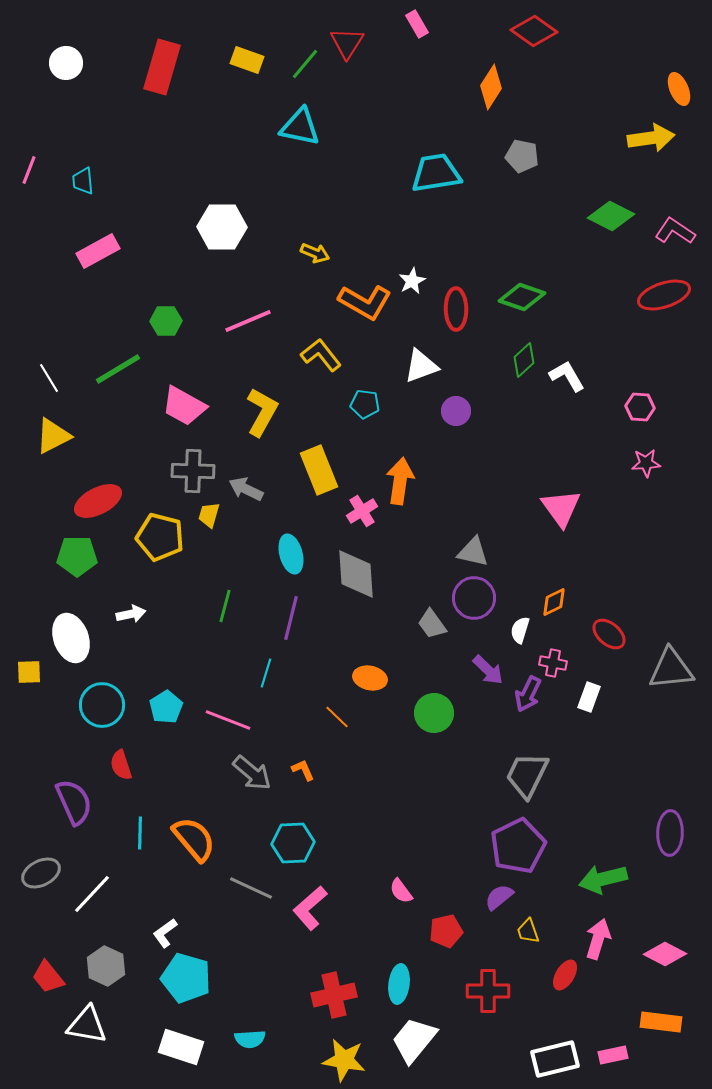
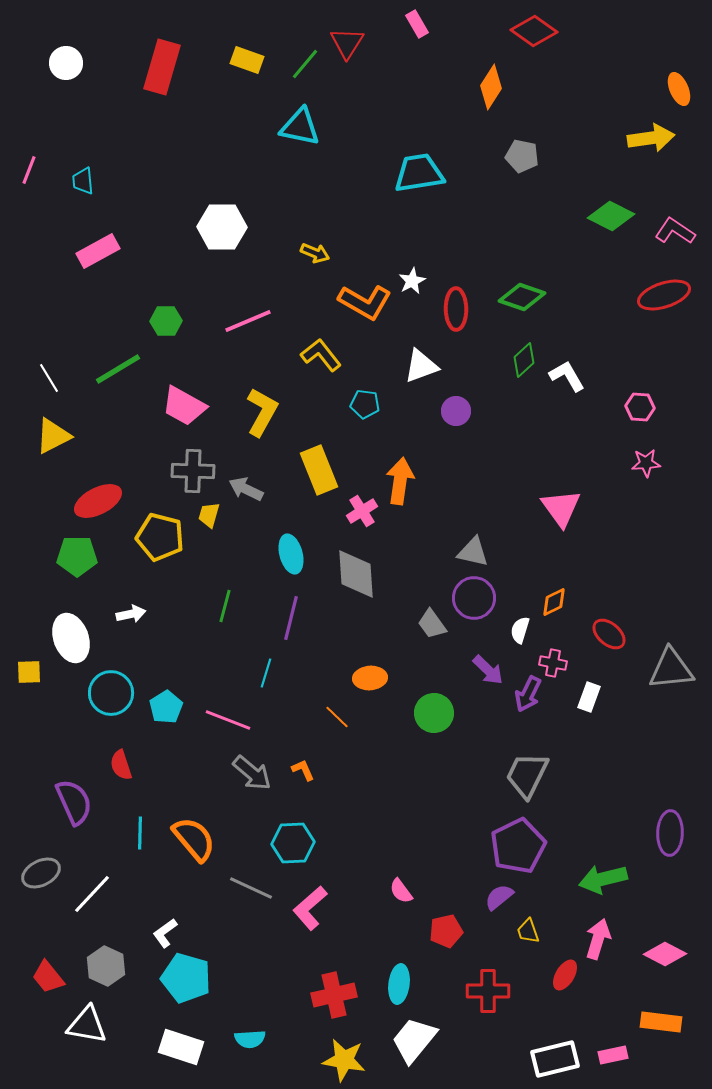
cyan trapezoid at (436, 173): moved 17 px left
orange ellipse at (370, 678): rotated 16 degrees counterclockwise
cyan circle at (102, 705): moved 9 px right, 12 px up
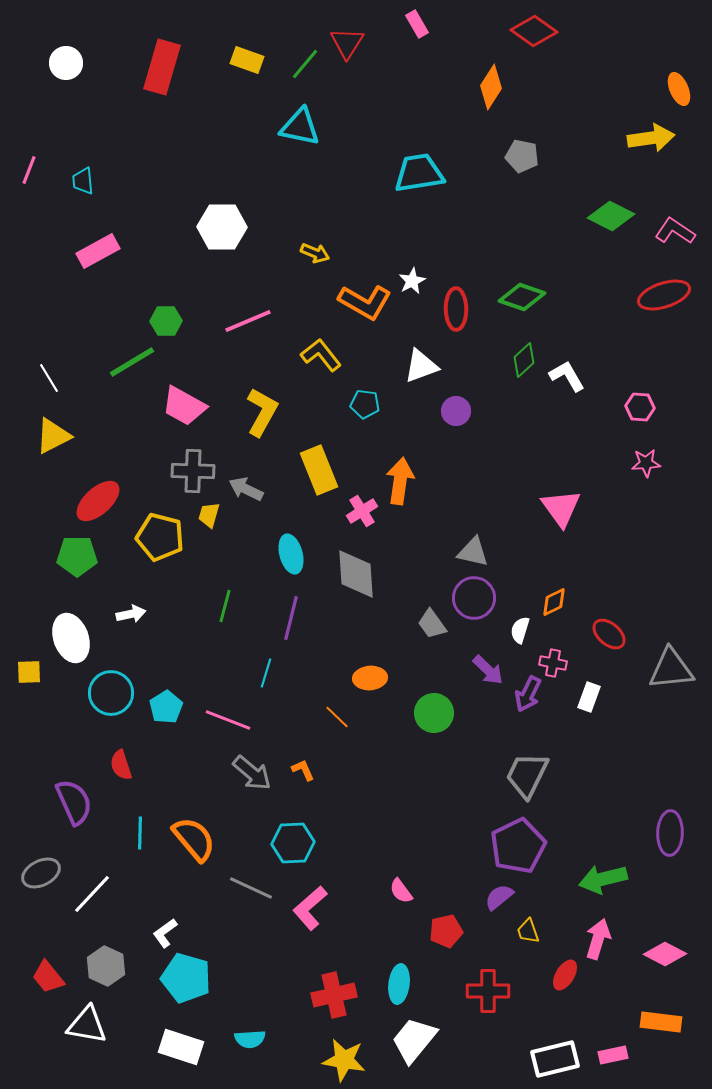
green line at (118, 369): moved 14 px right, 7 px up
red ellipse at (98, 501): rotated 15 degrees counterclockwise
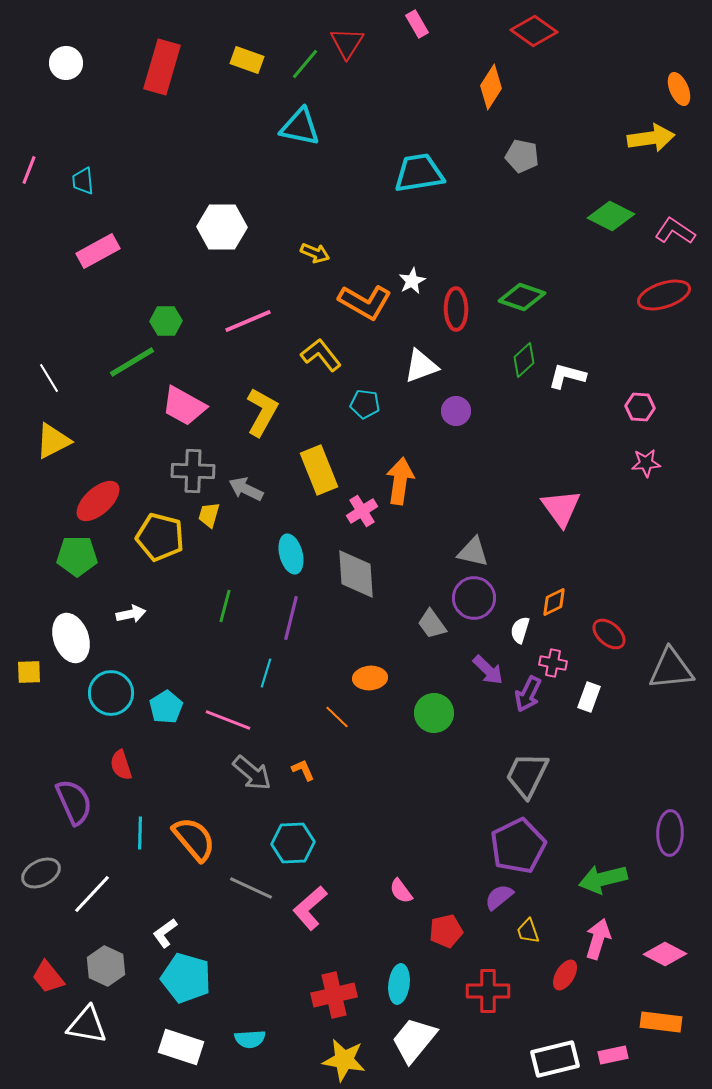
white L-shape at (567, 376): rotated 45 degrees counterclockwise
yellow triangle at (53, 436): moved 5 px down
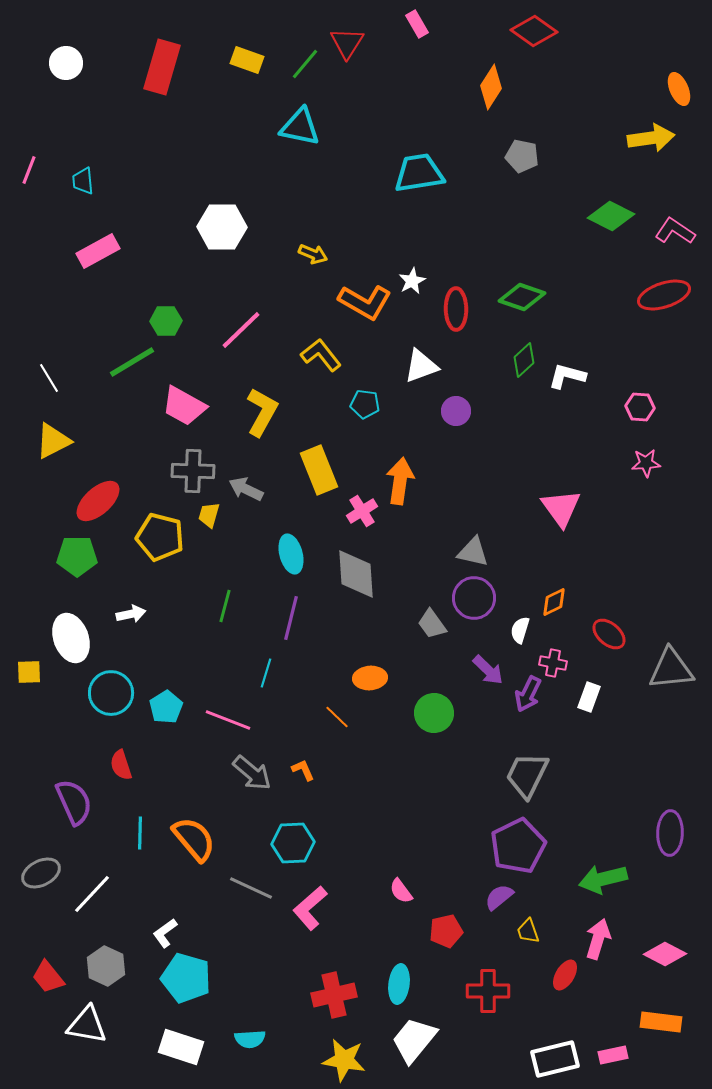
yellow arrow at (315, 253): moved 2 px left, 1 px down
pink line at (248, 321): moved 7 px left, 9 px down; rotated 21 degrees counterclockwise
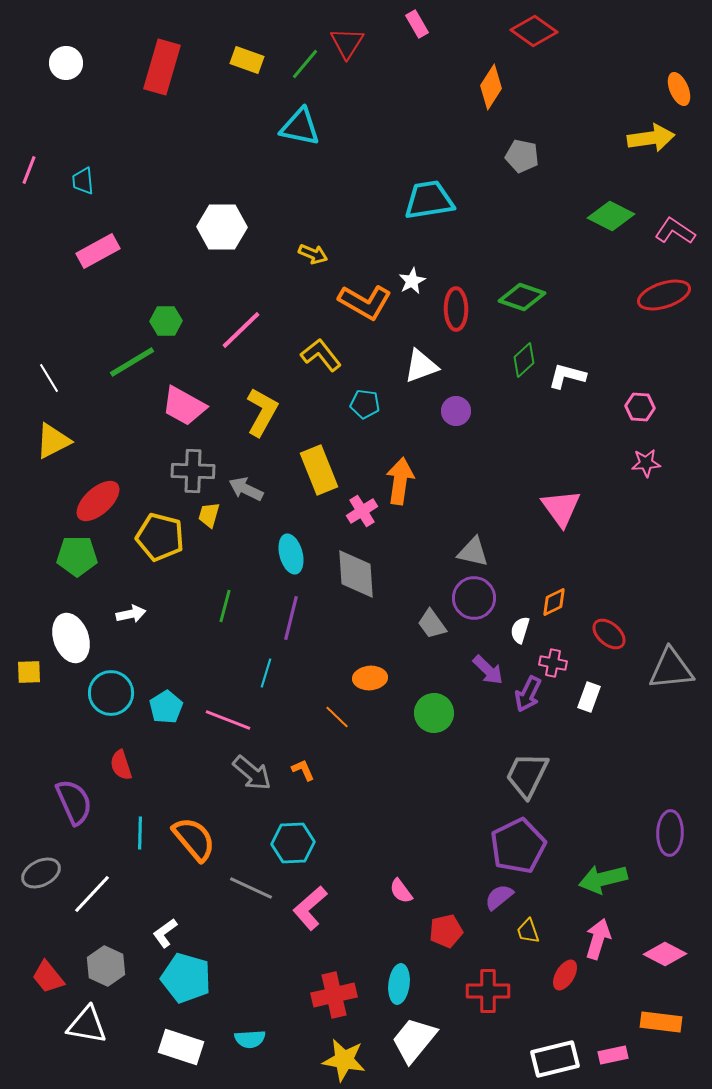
cyan trapezoid at (419, 173): moved 10 px right, 27 px down
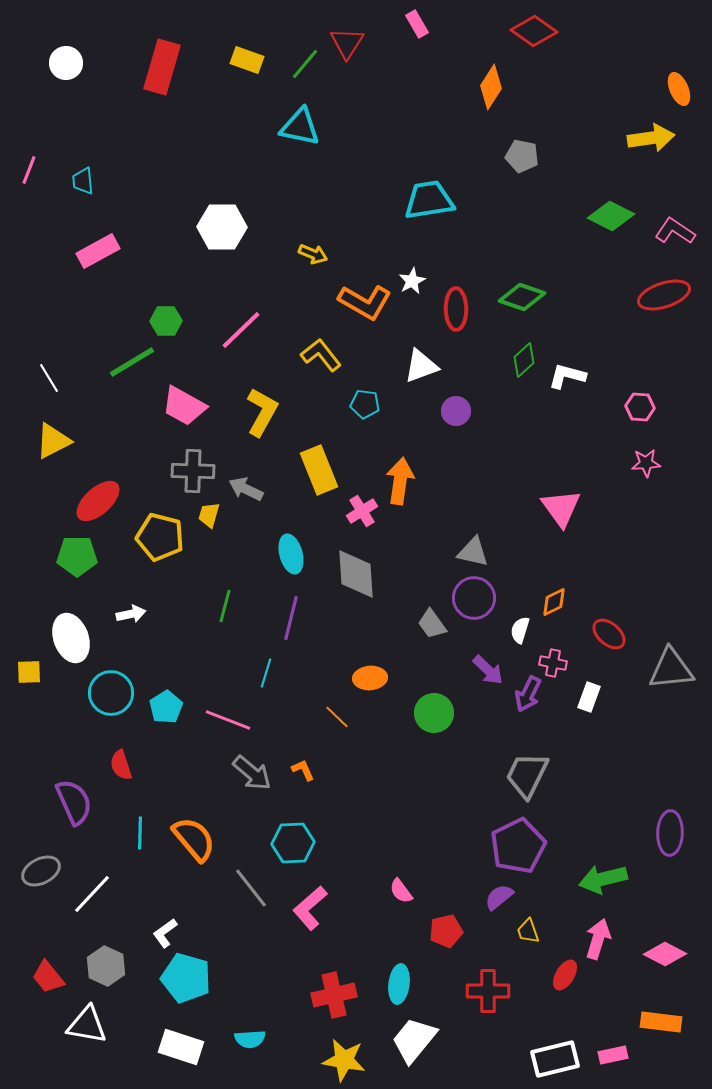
gray ellipse at (41, 873): moved 2 px up
gray line at (251, 888): rotated 27 degrees clockwise
